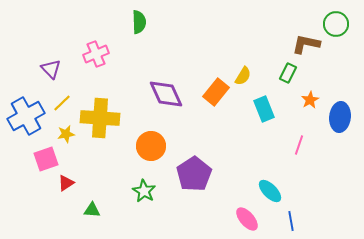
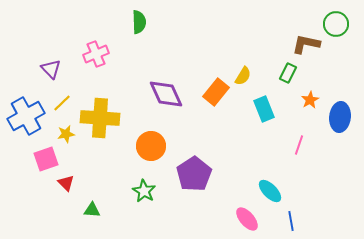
red triangle: rotated 42 degrees counterclockwise
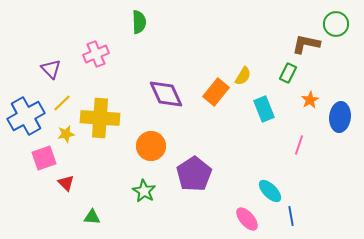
pink square: moved 2 px left, 1 px up
green triangle: moved 7 px down
blue line: moved 5 px up
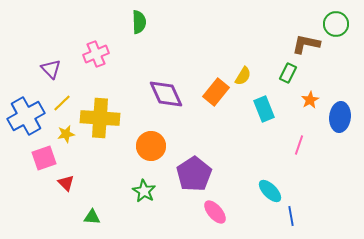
pink ellipse: moved 32 px left, 7 px up
